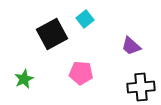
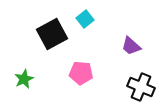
black cross: rotated 28 degrees clockwise
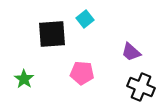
black square: rotated 24 degrees clockwise
purple trapezoid: moved 6 px down
pink pentagon: moved 1 px right
green star: rotated 12 degrees counterclockwise
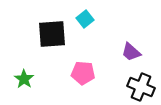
pink pentagon: moved 1 px right
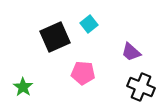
cyan square: moved 4 px right, 5 px down
black square: moved 3 px right, 3 px down; rotated 20 degrees counterclockwise
green star: moved 1 px left, 8 px down
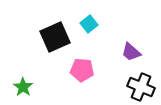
pink pentagon: moved 1 px left, 3 px up
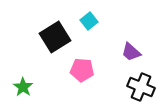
cyan square: moved 3 px up
black square: rotated 8 degrees counterclockwise
